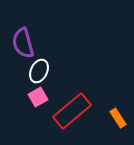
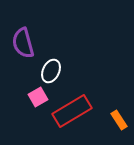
white ellipse: moved 12 px right
red rectangle: rotated 9 degrees clockwise
orange rectangle: moved 1 px right, 2 px down
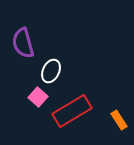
pink square: rotated 18 degrees counterclockwise
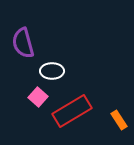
white ellipse: moved 1 px right; rotated 65 degrees clockwise
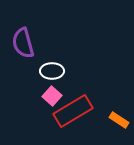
pink square: moved 14 px right, 1 px up
red rectangle: moved 1 px right
orange rectangle: rotated 24 degrees counterclockwise
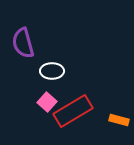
pink square: moved 5 px left, 6 px down
orange rectangle: rotated 18 degrees counterclockwise
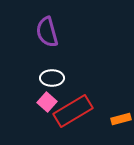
purple semicircle: moved 24 px right, 11 px up
white ellipse: moved 7 px down
orange rectangle: moved 2 px right, 1 px up; rotated 30 degrees counterclockwise
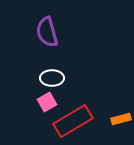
pink square: rotated 18 degrees clockwise
red rectangle: moved 10 px down
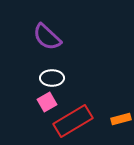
purple semicircle: moved 5 px down; rotated 32 degrees counterclockwise
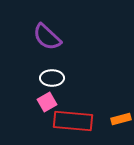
red rectangle: rotated 36 degrees clockwise
